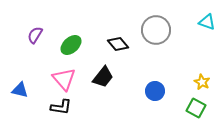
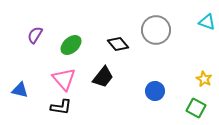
yellow star: moved 2 px right, 3 px up
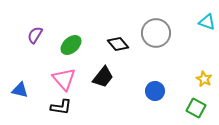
gray circle: moved 3 px down
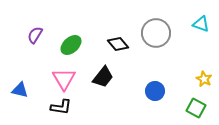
cyan triangle: moved 6 px left, 2 px down
pink triangle: rotated 10 degrees clockwise
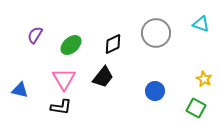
black diamond: moved 5 px left; rotated 75 degrees counterclockwise
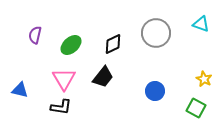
purple semicircle: rotated 18 degrees counterclockwise
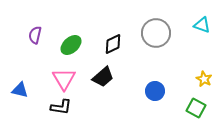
cyan triangle: moved 1 px right, 1 px down
black trapezoid: rotated 10 degrees clockwise
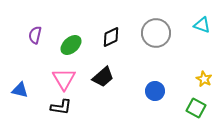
black diamond: moved 2 px left, 7 px up
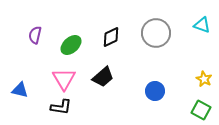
green square: moved 5 px right, 2 px down
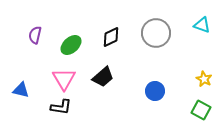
blue triangle: moved 1 px right
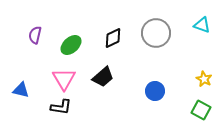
black diamond: moved 2 px right, 1 px down
